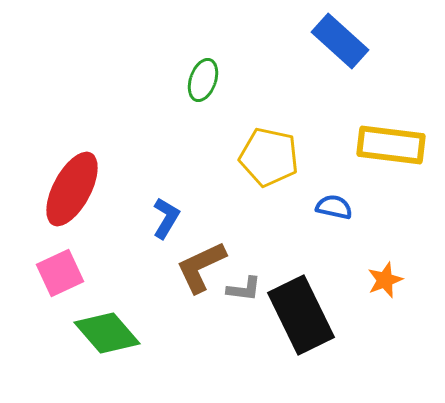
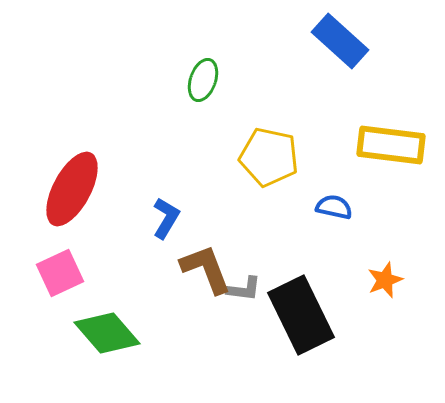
brown L-shape: moved 5 px right, 2 px down; rotated 94 degrees clockwise
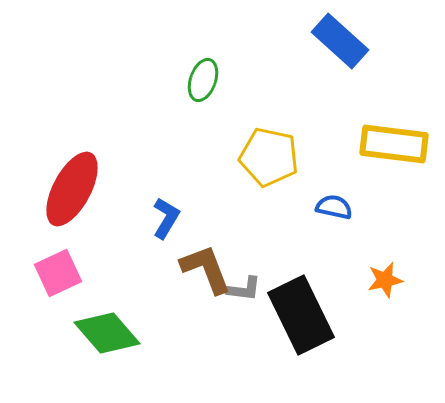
yellow rectangle: moved 3 px right, 1 px up
pink square: moved 2 px left
orange star: rotated 9 degrees clockwise
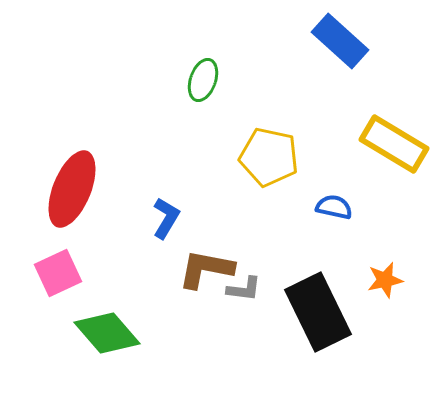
yellow rectangle: rotated 24 degrees clockwise
red ellipse: rotated 6 degrees counterclockwise
brown L-shape: rotated 58 degrees counterclockwise
black rectangle: moved 17 px right, 3 px up
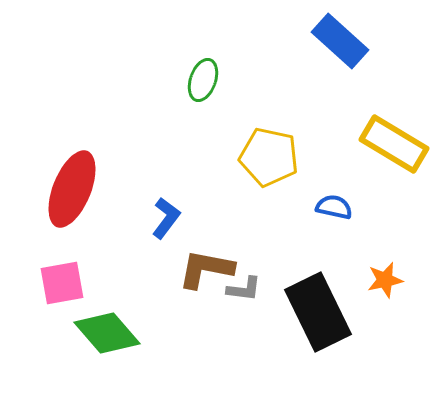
blue L-shape: rotated 6 degrees clockwise
pink square: moved 4 px right, 10 px down; rotated 15 degrees clockwise
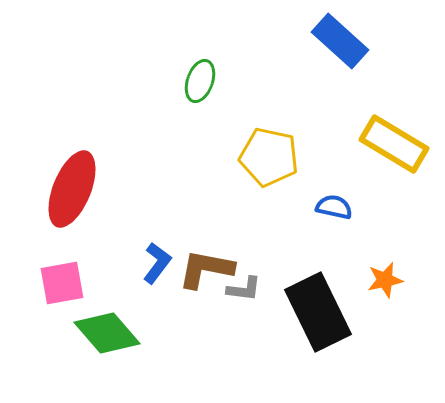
green ellipse: moved 3 px left, 1 px down
blue L-shape: moved 9 px left, 45 px down
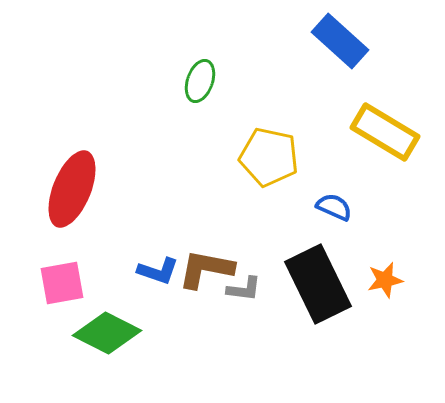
yellow rectangle: moved 9 px left, 12 px up
blue semicircle: rotated 12 degrees clockwise
blue L-shape: moved 1 px right, 8 px down; rotated 72 degrees clockwise
black rectangle: moved 28 px up
green diamond: rotated 22 degrees counterclockwise
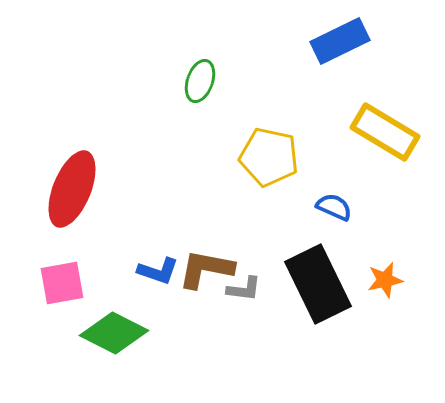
blue rectangle: rotated 68 degrees counterclockwise
green diamond: moved 7 px right
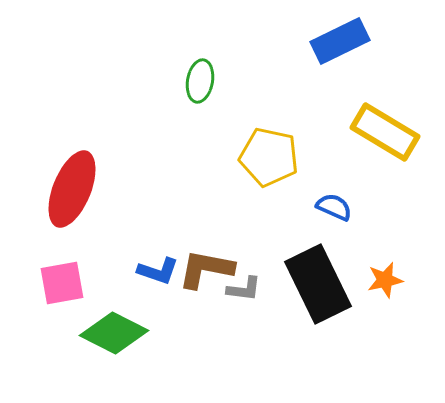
green ellipse: rotated 9 degrees counterclockwise
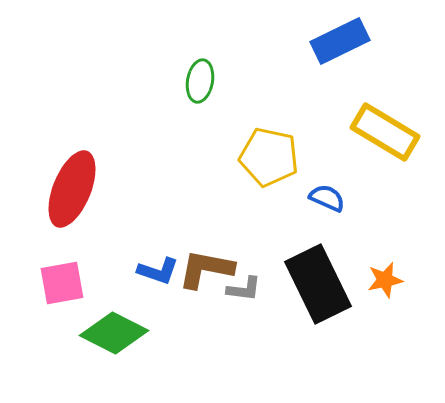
blue semicircle: moved 7 px left, 9 px up
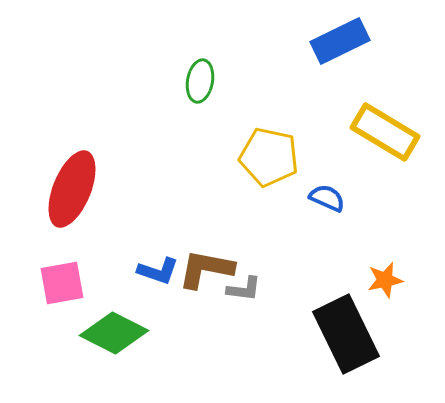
black rectangle: moved 28 px right, 50 px down
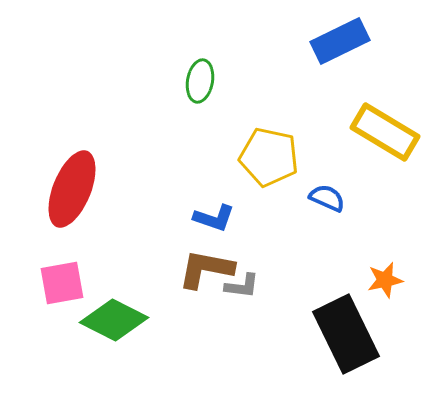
blue L-shape: moved 56 px right, 53 px up
gray L-shape: moved 2 px left, 3 px up
green diamond: moved 13 px up
